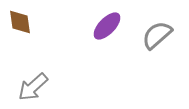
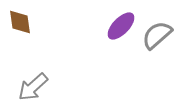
purple ellipse: moved 14 px right
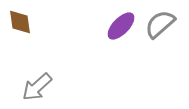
gray semicircle: moved 3 px right, 11 px up
gray arrow: moved 4 px right
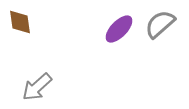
purple ellipse: moved 2 px left, 3 px down
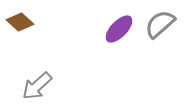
brown diamond: rotated 40 degrees counterclockwise
gray arrow: moved 1 px up
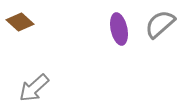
purple ellipse: rotated 56 degrees counterclockwise
gray arrow: moved 3 px left, 2 px down
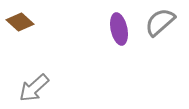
gray semicircle: moved 2 px up
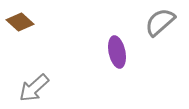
purple ellipse: moved 2 px left, 23 px down
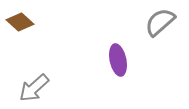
purple ellipse: moved 1 px right, 8 px down
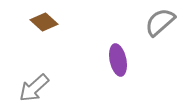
brown diamond: moved 24 px right
